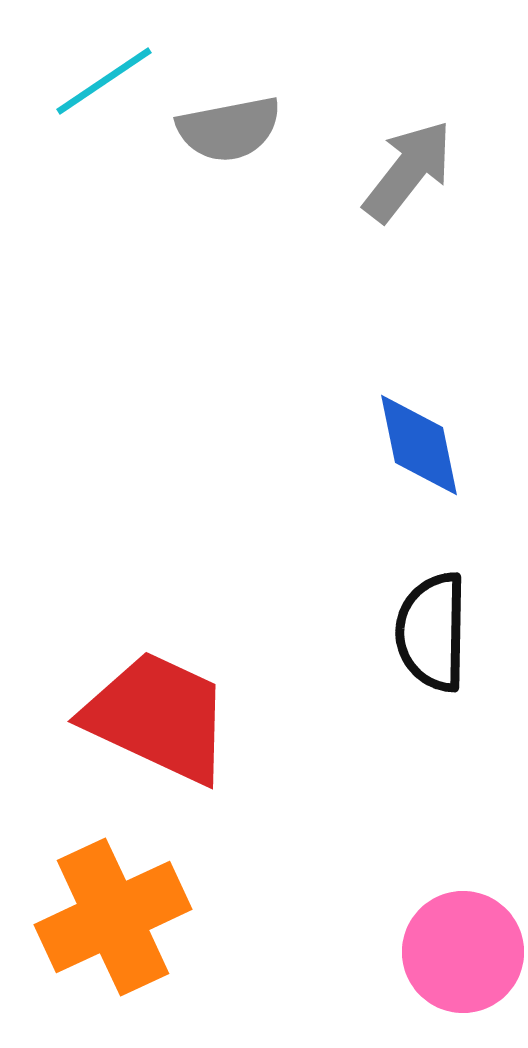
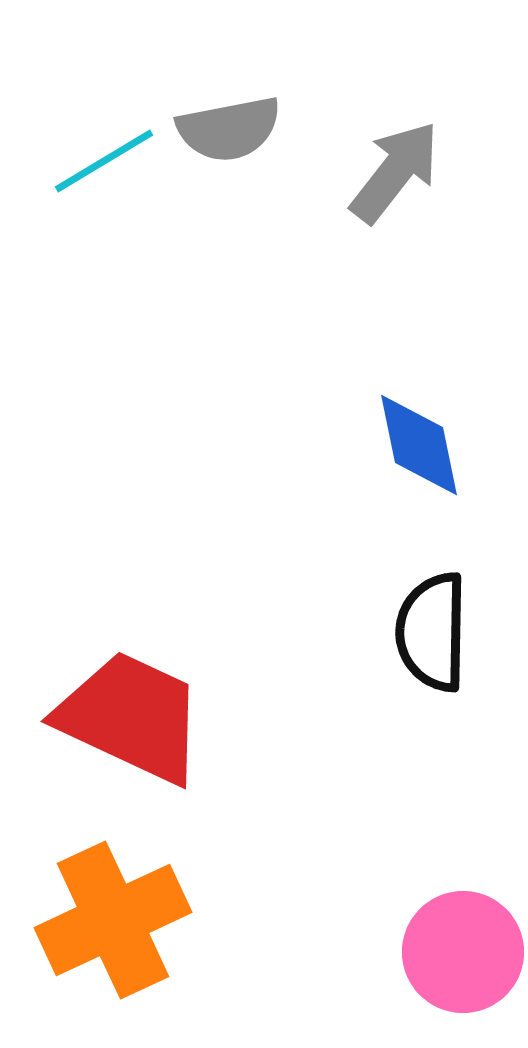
cyan line: moved 80 px down; rotated 3 degrees clockwise
gray arrow: moved 13 px left, 1 px down
red trapezoid: moved 27 px left
orange cross: moved 3 px down
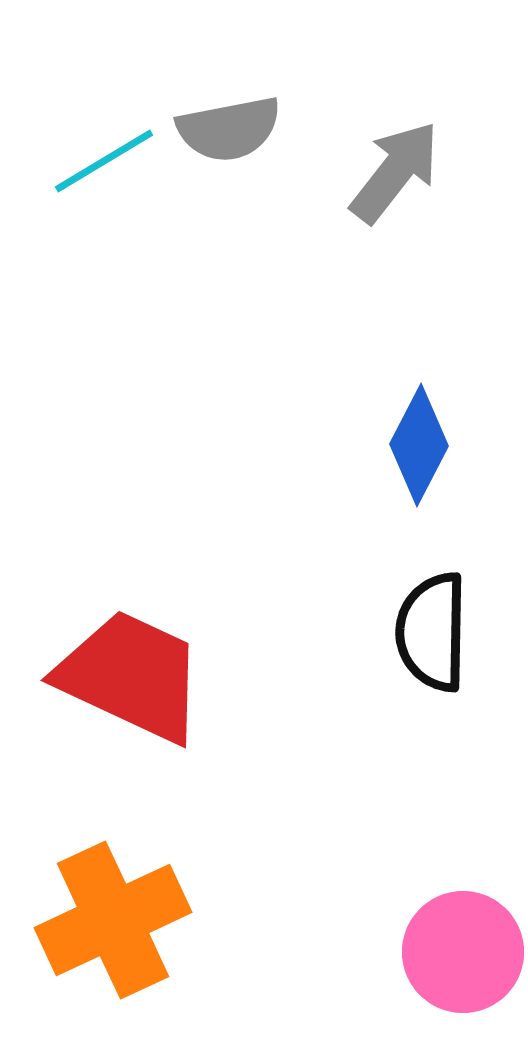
blue diamond: rotated 39 degrees clockwise
red trapezoid: moved 41 px up
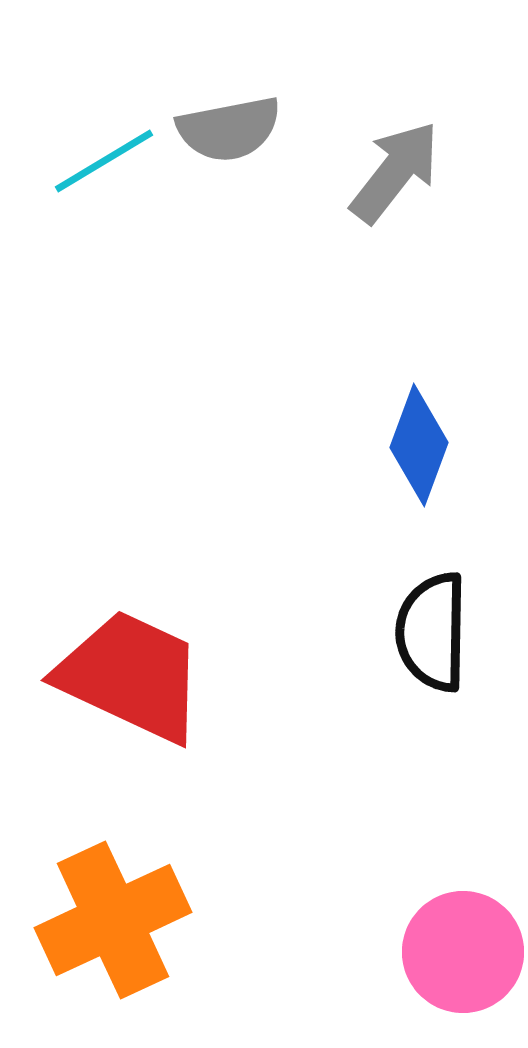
blue diamond: rotated 7 degrees counterclockwise
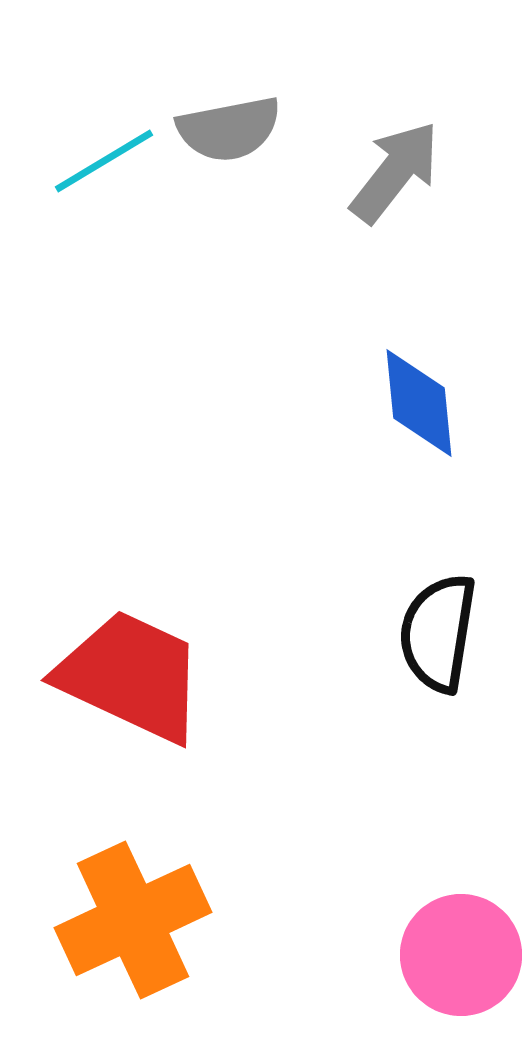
blue diamond: moved 42 px up; rotated 26 degrees counterclockwise
black semicircle: moved 6 px right, 1 px down; rotated 8 degrees clockwise
orange cross: moved 20 px right
pink circle: moved 2 px left, 3 px down
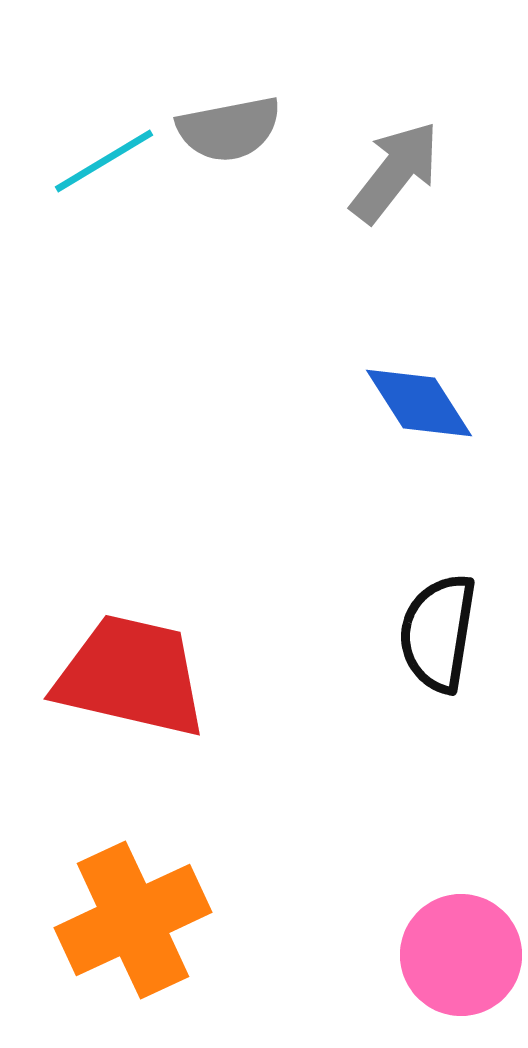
blue diamond: rotated 27 degrees counterclockwise
red trapezoid: rotated 12 degrees counterclockwise
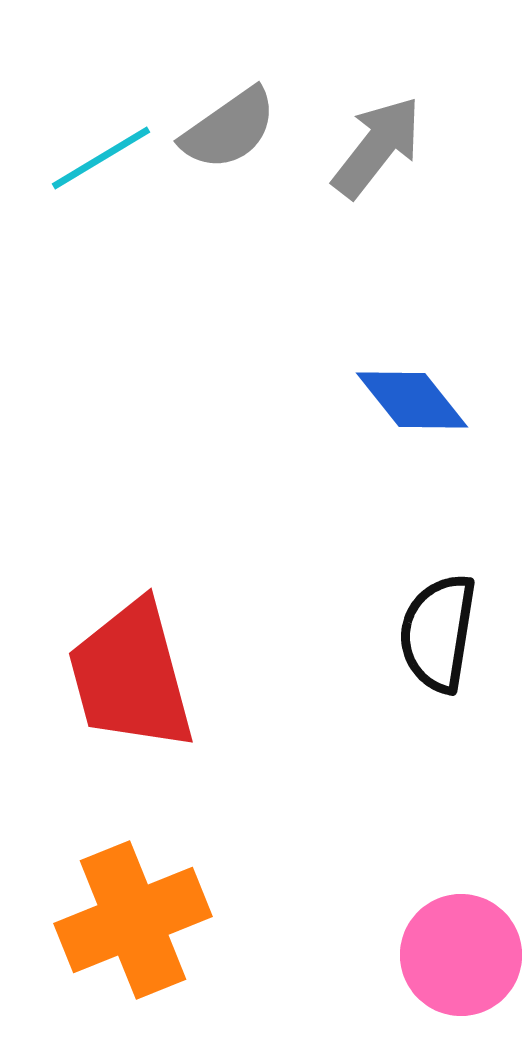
gray semicircle: rotated 24 degrees counterclockwise
cyan line: moved 3 px left, 3 px up
gray arrow: moved 18 px left, 25 px up
blue diamond: moved 7 px left, 3 px up; rotated 6 degrees counterclockwise
red trapezoid: rotated 118 degrees counterclockwise
orange cross: rotated 3 degrees clockwise
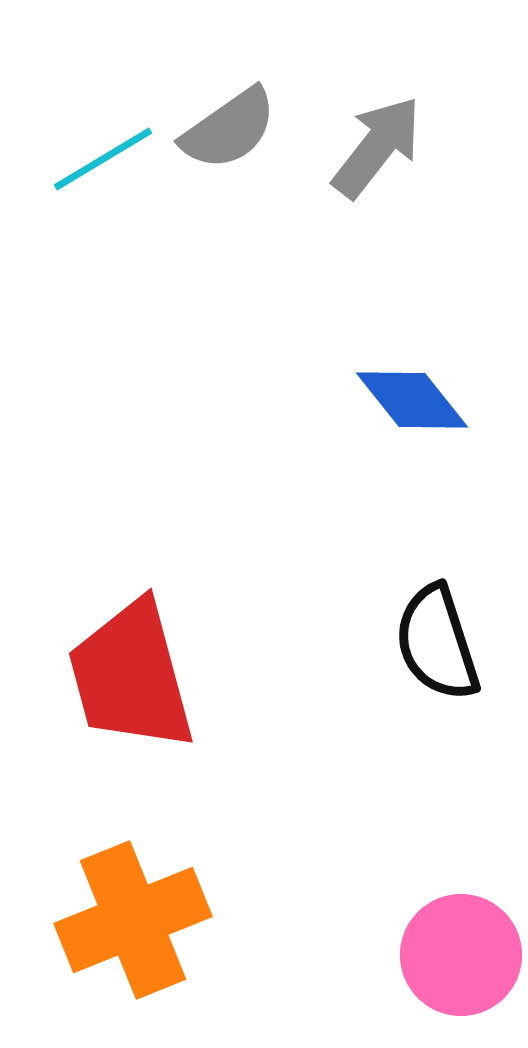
cyan line: moved 2 px right, 1 px down
black semicircle: moved 1 px left, 10 px down; rotated 27 degrees counterclockwise
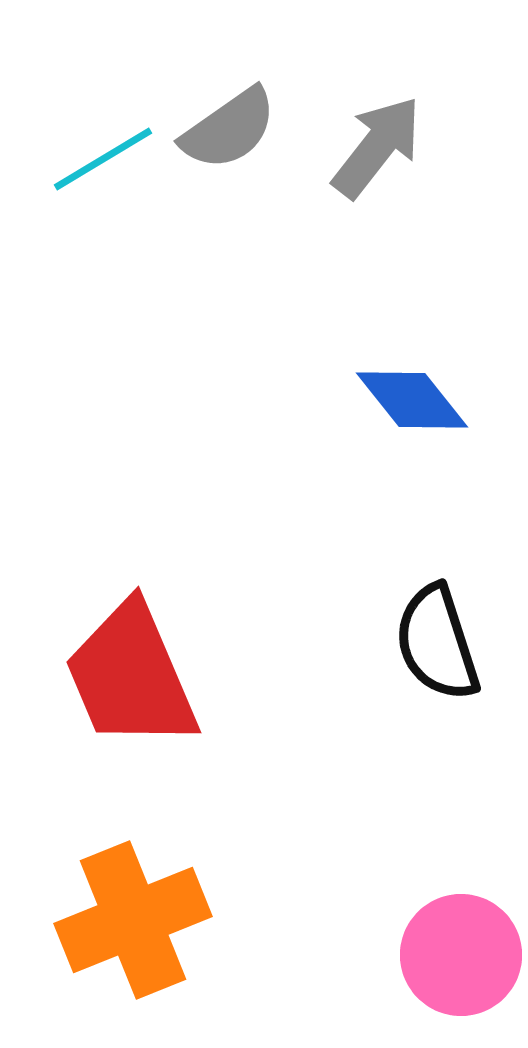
red trapezoid: rotated 8 degrees counterclockwise
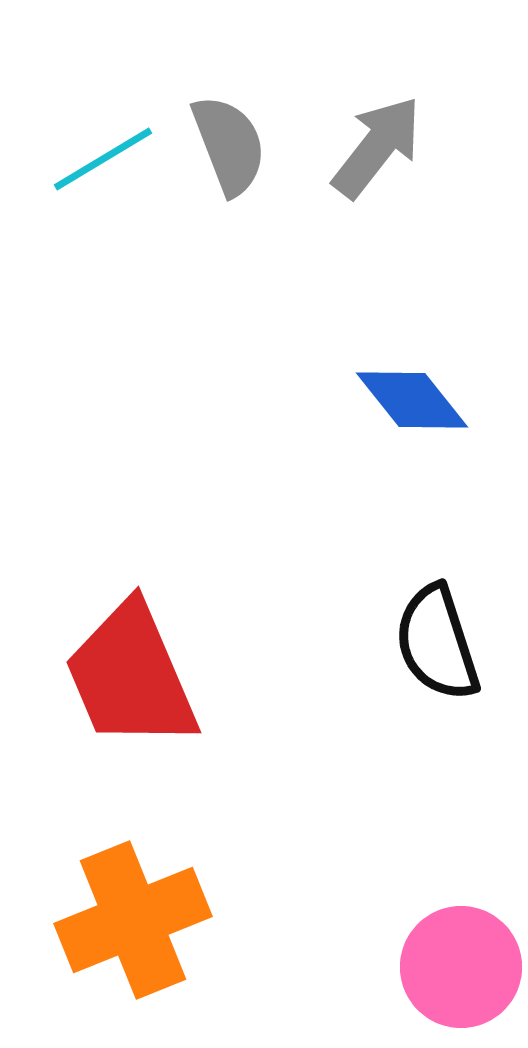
gray semicircle: moved 16 px down; rotated 76 degrees counterclockwise
pink circle: moved 12 px down
